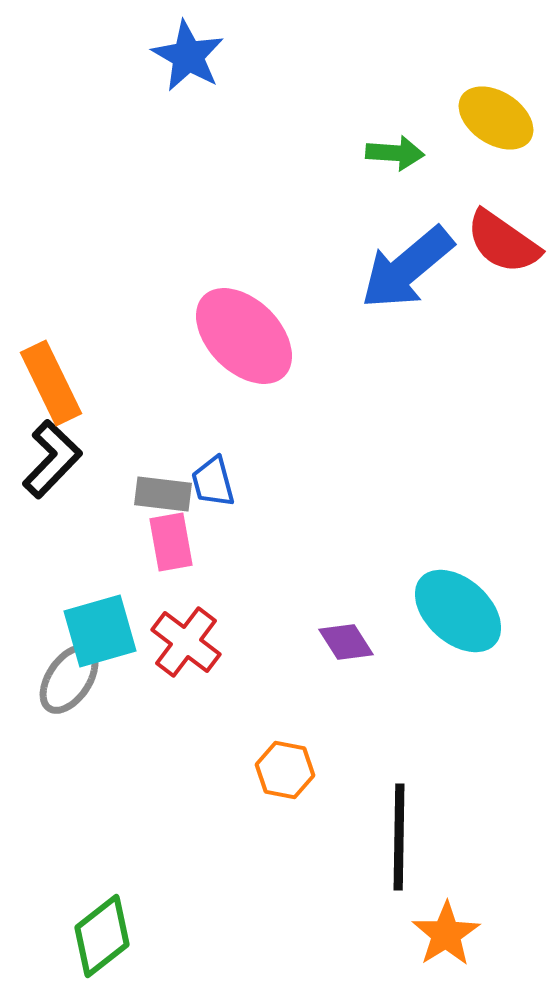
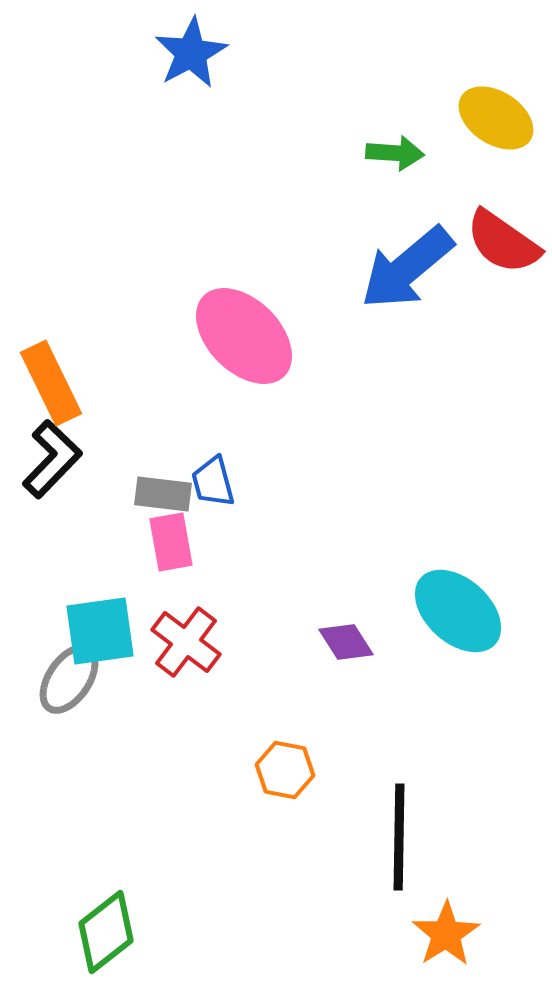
blue star: moved 3 px right, 3 px up; rotated 14 degrees clockwise
cyan square: rotated 8 degrees clockwise
green diamond: moved 4 px right, 4 px up
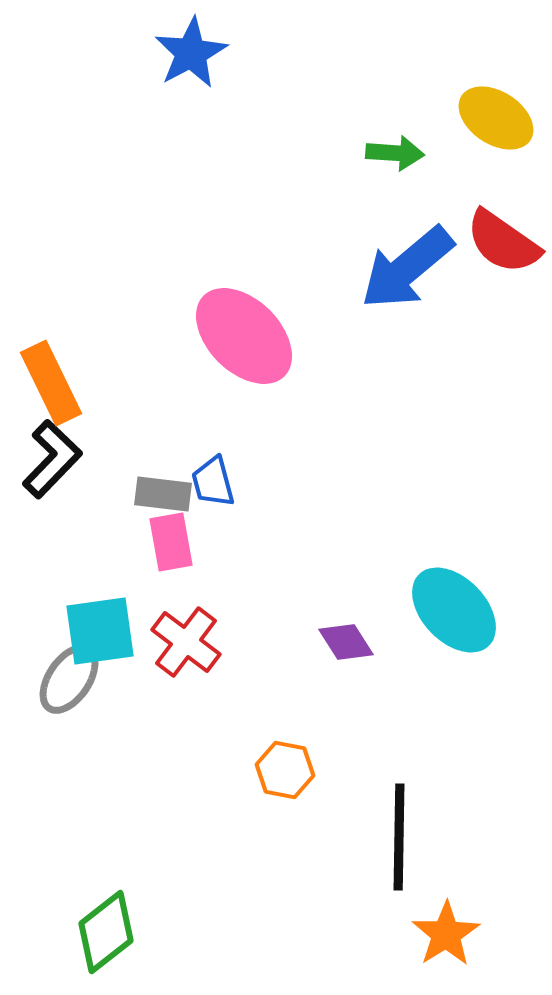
cyan ellipse: moved 4 px left, 1 px up; rotated 4 degrees clockwise
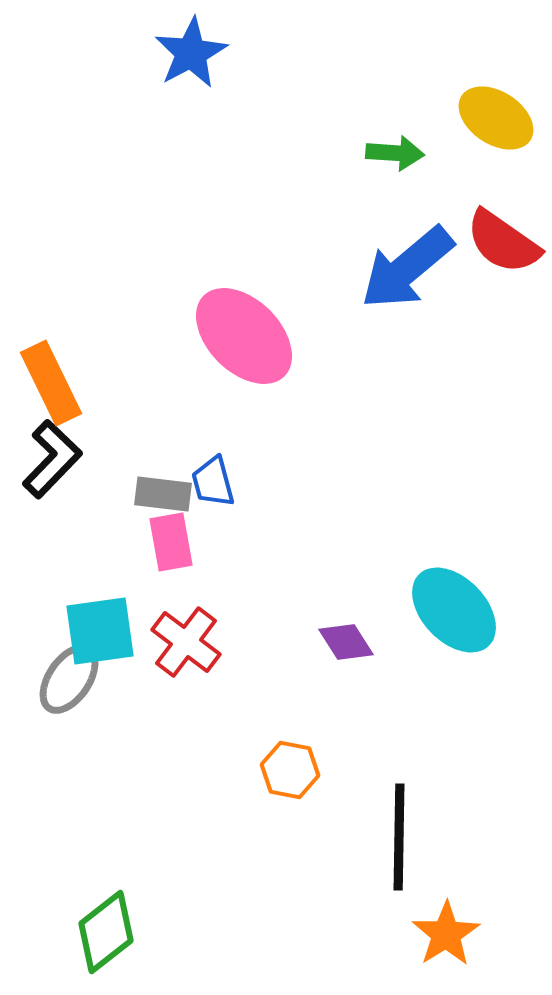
orange hexagon: moved 5 px right
